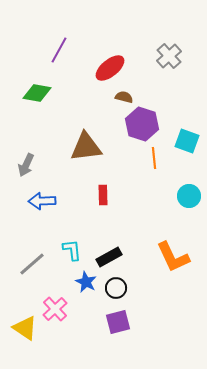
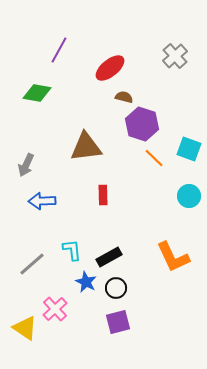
gray cross: moved 6 px right
cyan square: moved 2 px right, 8 px down
orange line: rotated 40 degrees counterclockwise
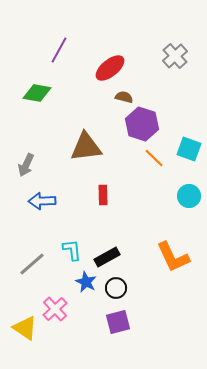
black rectangle: moved 2 px left
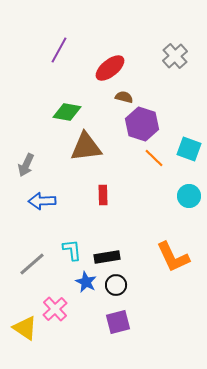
green diamond: moved 30 px right, 19 px down
black rectangle: rotated 20 degrees clockwise
black circle: moved 3 px up
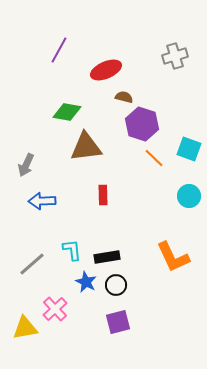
gray cross: rotated 25 degrees clockwise
red ellipse: moved 4 px left, 2 px down; rotated 16 degrees clockwise
yellow triangle: rotated 44 degrees counterclockwise
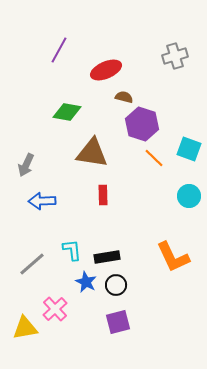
brown triangle: moved 6 px right, 6 px down; rotated 16 degrees clockwise
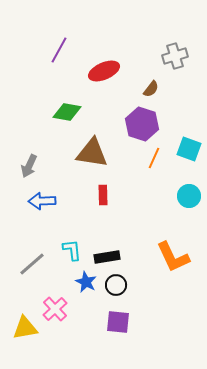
red ellipse: moved 2 px left, 1 px down
brown semicircle: moved 27 px right, 8 px up; rotated 114 degrees clockwise
orange line: rotated 70 degrees clockwise
gray arrow: moved 3 px right, 1 px down
purple square: rotated 20 degrees clockwise
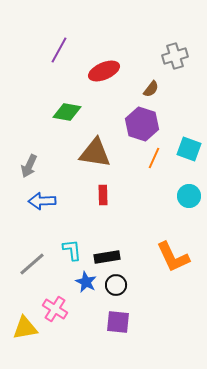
brown triangle: moved 3 px right
pink cross: rotated 15 degrees counterclockwise
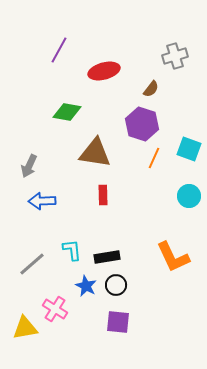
red ellipse: rotated 8 degrees clockwise
blue star: moved 4 px down
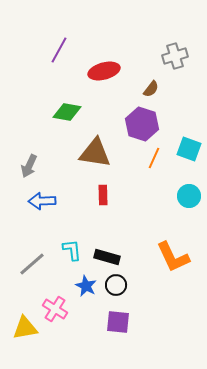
black rectangle: rotated 25 degrees clockwise
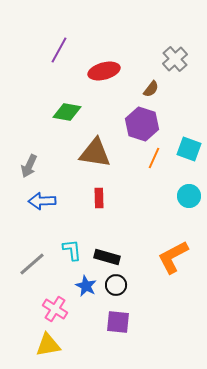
gray cross: moved 3 px down; rotated 25 degrees counterclockwise
red rectangle: moved 4 px left, 3 px down
orange L-shape: rotated 87 degrees clockwise
yellow triangle: moved 23 px right, 17 px down
